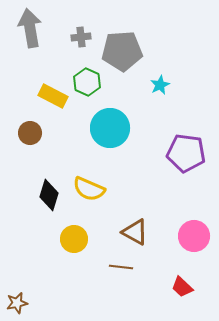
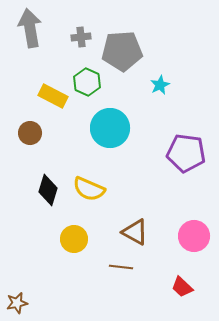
black diamond: moved 1 px left, 5 px up
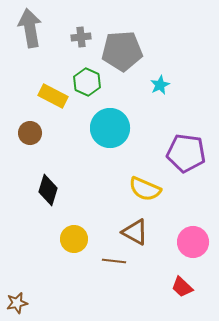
yellow semicircle: moved 56 px right
pink circle: moved 1 px left, 6 px down
brown line: moved 7 px left, 6 px up
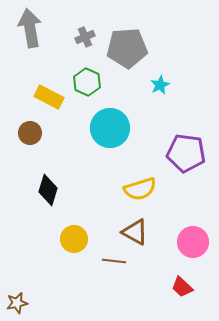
gray cross: moved 4 px right; rotated 18 degrees counterclockwise
gray pentagon: moved 5 px right, 3 px up
yellow rectangle: moved 4 px left, 1 px down
yellow semicircle: moved 5 px left; rotated 40 degrees counterclockwise
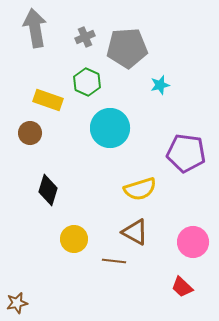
gray arrow: moved 5 px right
cyan star: rotated 12 degrees clockwise
yellow rectangle: moved 1 px left, 3 px down; rotated 8 degrees counterclockwise
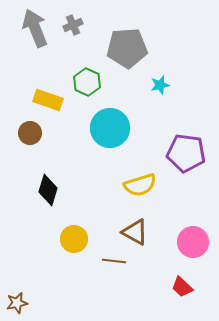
gray arrow: rotated 12 degrees counterclockwise
gray cross: moved 12 px left, 12 px up
yellow semicircle: moved 4 px up
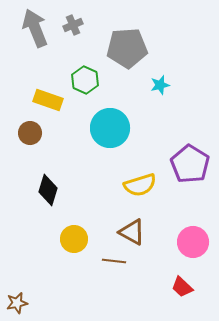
green hexagon: moved 2 px left, 2 px up
purple pentagon: moved 4 px right, 11 px down; rotated 24 degrees clockwise
brown triangle: moved 3 px left
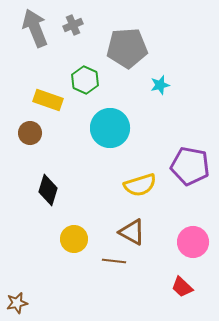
purple pentagon: moved 2 px down; rotated 21 degrees counterclockwise
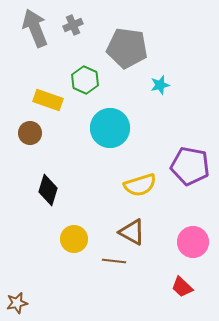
gray pentagon: rotated 12 degrees clockwise
